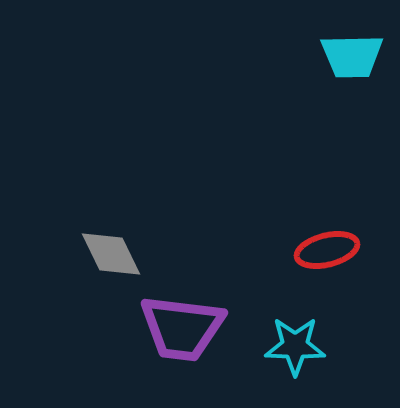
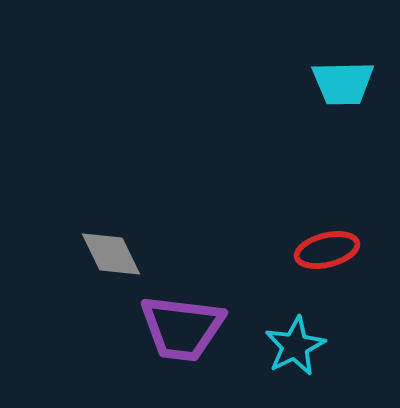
cyan trapezoid: moved 9 px left, 27 px down
cyan star: rotated 28 degrees counterclockwise
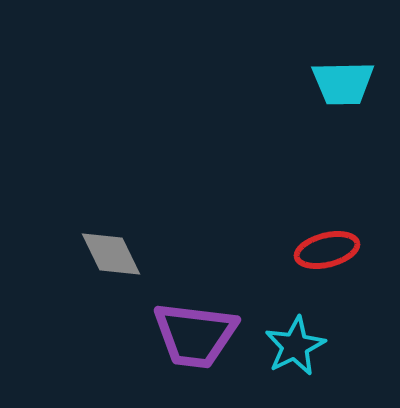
purple trapezoid: moved 13 px right, 7 px down
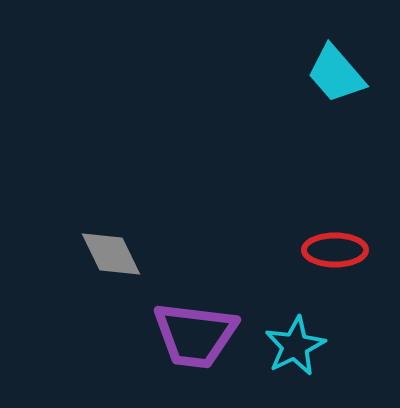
cyan trapezoid: moved 7 px left, 9 px up; rotated 50 degrees clockwise
red ellipse: moved 8 px right; rotated 14 degrees clockwise
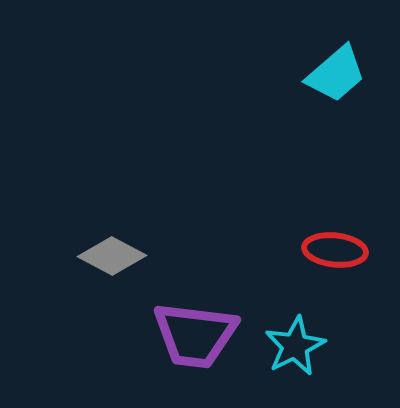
cyan trapezoid: rotated 90 degrees counterclockwise
red ellipse: rotated 6 degrees clockwise
gray diamond: moved 1 px right, 2 px down; rotated 36 degrees counterclockwise
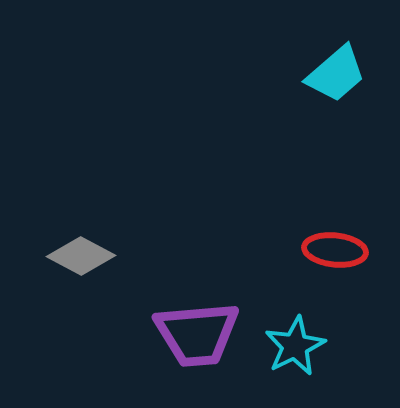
gray diamond: moved 31 px left
purple trapezoid: moved 2 px right, 1 px up; rotated 12 degrees counterclockwise
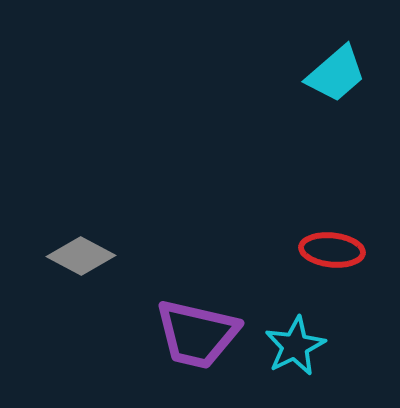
red ellipse: moved 3 px left
purple trapezoid: rotated 18 degrees clockwise
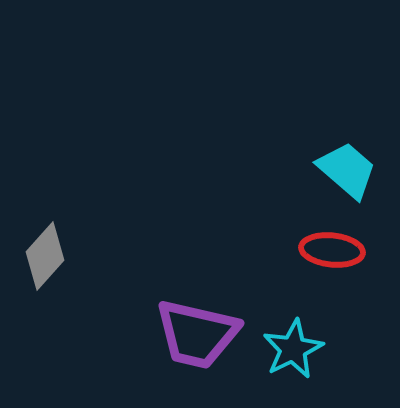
cyan trapezoid: moved 11 px right, 96 px down; rotated 98 degrees counterclockwise
gray diamond: moved 36 px left; rotated 76 degrees counterclockwise
cyan star: moved 2 px left, 3 px down
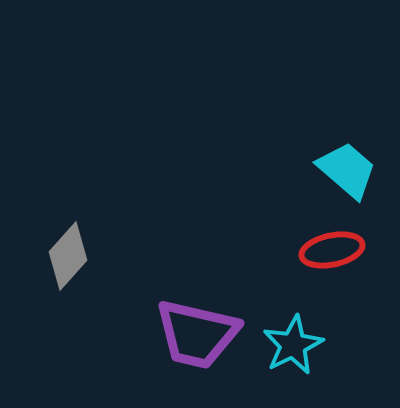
red ellipse: rotated 18 degrees counterclockwise
gray diamond: moved 23 px right
cyan star: moved 4 px up
